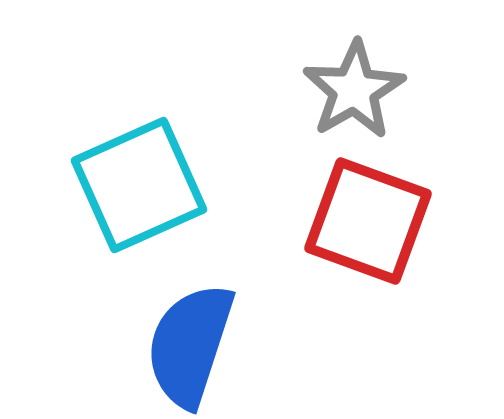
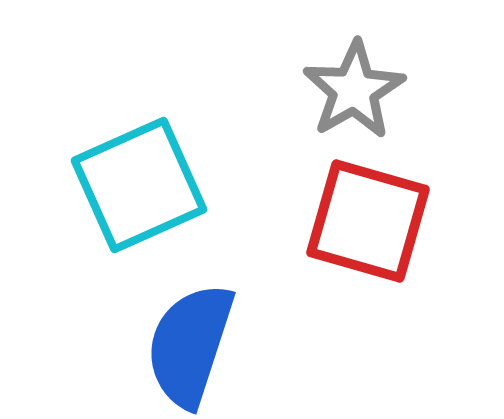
red square: rotated 4 degrees counterclockwise
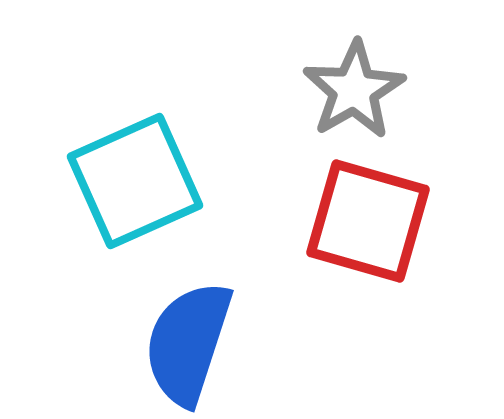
cyan square: moved 4 px left, 4 px up
blue semicircle: moved 2 px left, 2 px up
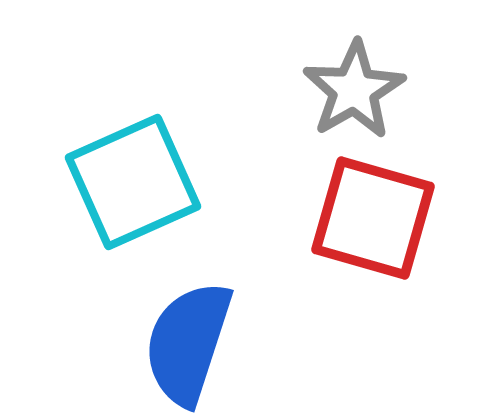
cyan square: moved 2 px left, 1 px down
red square: moved 5 px right, 3 px up
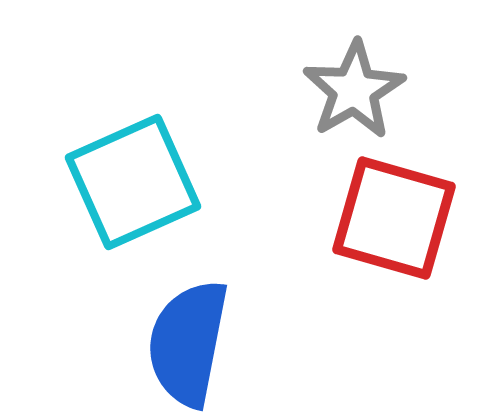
red square: moved 21 px right
blue semicircle: rotated 7 degrees counterclockwise
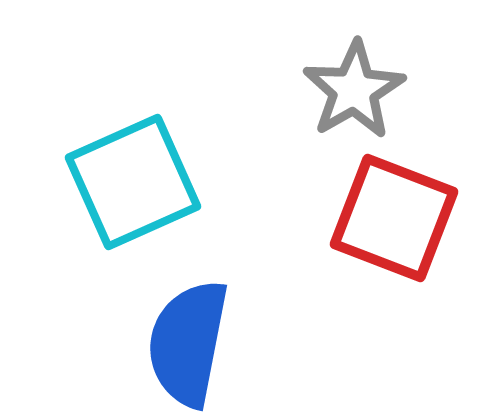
red square: rotated 5 degrees clockwise
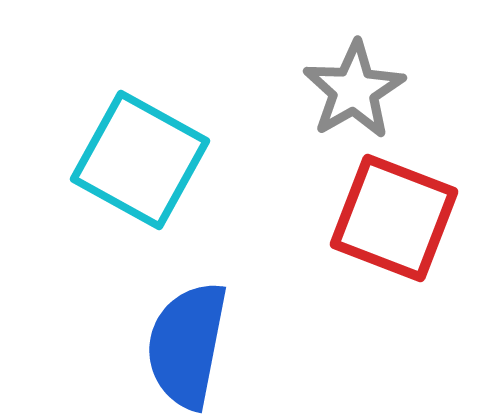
cyan square: moved 7 px right, 22 px up; rotated 37 degrees counterclockwise
blue semicircle: moved 1 px left, 2 px down
